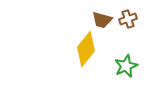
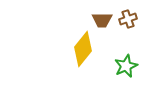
brown trapezoid: rotated 15 degrees counterclockwise
yellow diamond: moved 3 px left
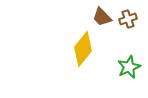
brown trapezoid: moved 3 px up; rotated 45 degrees clockwise
green star: moved 3 px right, 1 px down
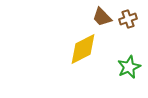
yellow diamond: rotated 24 degrees clockwise
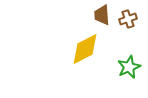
brown trapezoid: moved 2 px up; rotated 40 degrees clockwise
yellow diamond: moved 2 px right
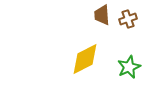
yellow diamond: moved 10 px down
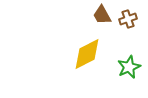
brown trapezoid: rotated 25 degrees counterclockwise
yellow diamond: moved 2 px right, 5 px up
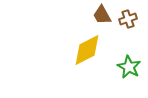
yellow diamond: moved 4 px up
green star: rotated 20 degrees counterclockwise
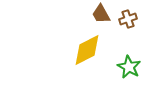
brown trapezoid: moved 1 px left, 1 px up
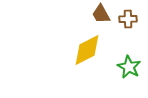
brown cross: rotated 18 degrees clockwise
